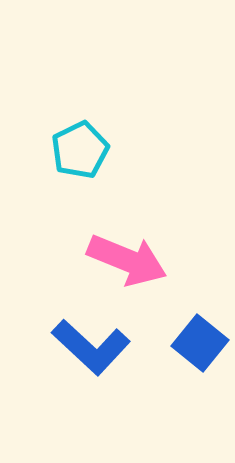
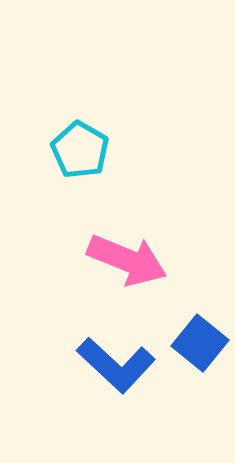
cyan pentagon: rotated 16 degrees counterclockwise
blue L-shape: moved 25 px right, 18 px down
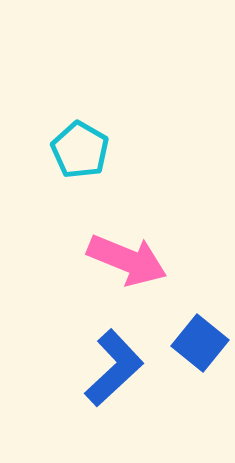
blue L-shape: moved 2 px left, 3 px down; rotated 86 degrees counterclockwise
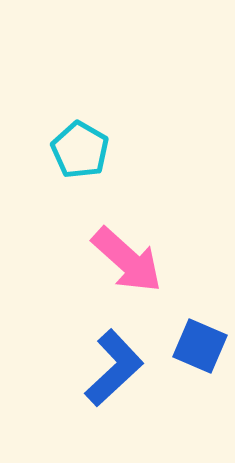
pink arrow: rotated 20 degrees clockwise
blue square: moved 3 px down; rotated 16 degrees counterclockwise
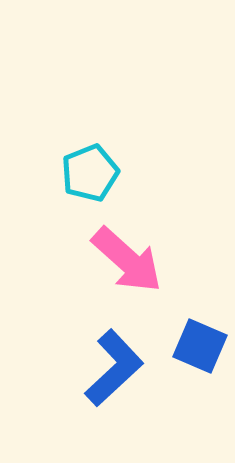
cyan pentagon: moved 10 px right, 23 px down; rotated 20 degrees clockwise
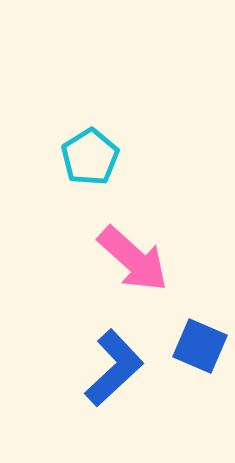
cyan pentagon: moved 16 px up; rotated 10 degrees counterclockwise
pink arrow: moved 6 px right, 1 px up
